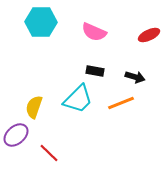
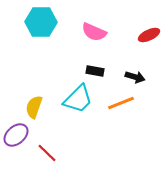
red line: moved 2 px left
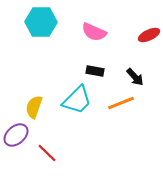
black arrow: rotated 30 degrees clockwise
cyan trapezoid: moved 1 px left, 1 px down
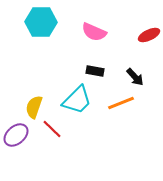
red line: moved 5 px right, 24 px up
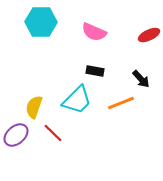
black arrow: moved 6 px right, 2 px down
red line: moved 1 px right, 4 px down
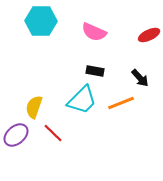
cyan hexagon: moved 1 px up
black arrow: moved 1 px left, 1 px up
cyan trapezoid: moved 5 px right
